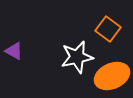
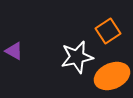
orange square: moved 2 px down; rotated 20 degrees clockwise
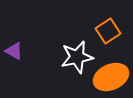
orange ellipse: moved 1 px left, 1 px down
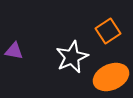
purple triangle: rotated 18 degrees counterclockwise
white star: moved 5 px left; rotated 12 degrees counterclockwise
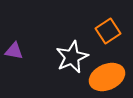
orange ellipse: moved 4 px left
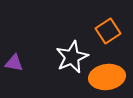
purple triangle: moved 12 px down
orange ellipse: rotated 16 degrees clockwise
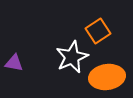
orange square: moved 10 px left
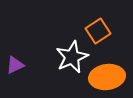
purple triangle: moved 1 px right, 2 px down; rotated 36 degrees counterclockwise
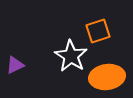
orange square: rotated 15 degrees clockwise
white star: moved 1 px left, 1 px up; rotated 16 degrees counterclockwise
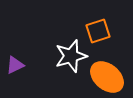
white star: rotated 24 degrees clockwise
orange ellipse: rotated 48 degrees clockwise
